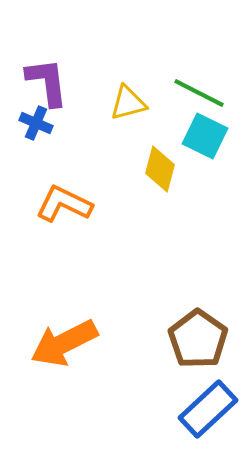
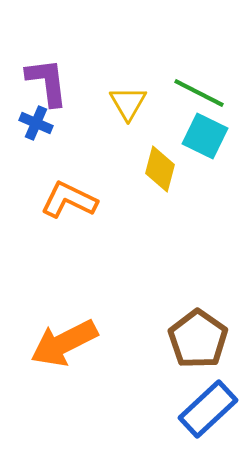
yellow triangle: rotated 45 degrees counterclockwise
orange L-shape: moved 5 px right, 4 px up
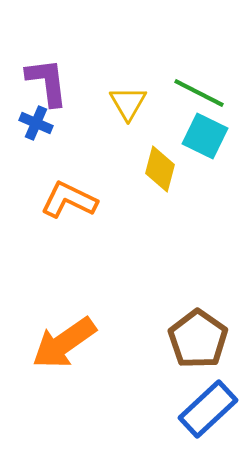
orange arrow: rotated 8 degrees counterclockwise
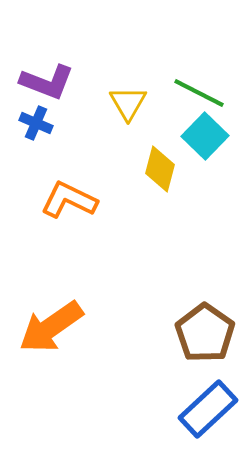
purple L-shape: rotated 118 degrees clockwise
cyan square: rotated 18 degrees clockwise
brown pentagon: moved 7 px right, 6 px up
orange arrow: moved 13 px left, 16 px up
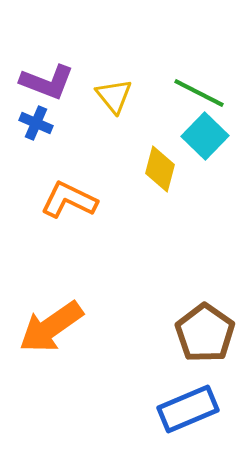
yellow triangle: moved 14 px left, 7 px up; rotated 9 degrees counterclockwise
blue rectangle: moved 20 px left; rotated 20 degrees clockwise
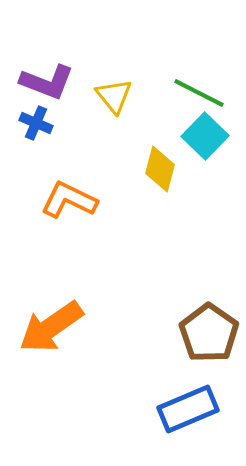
brown pentagon: moved 4 px right
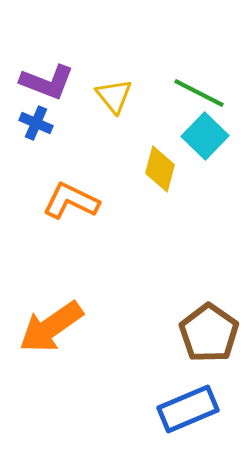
orange L-shape: moved 2 px right, 1 px down
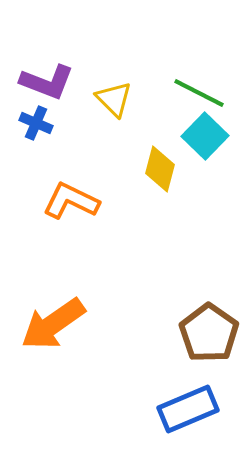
yellow triangle: moved 3 px down; rotated 6 degrees counterclockwise
orange arrow: moved 2 px right, 3 px up
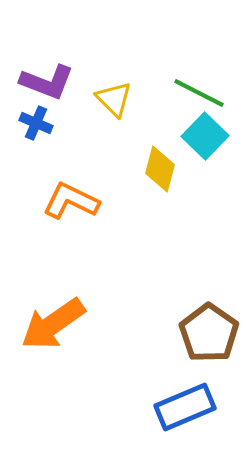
blue rectangle: moved 3 px left, 2 px up
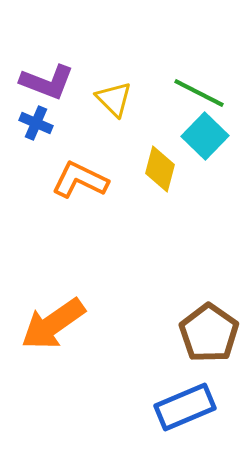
orange L-shape: moved 9 px right, 21 px up
